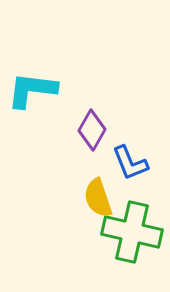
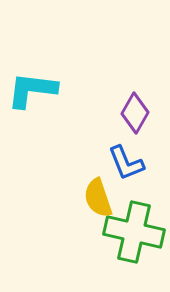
purple diamond: moved 43 px right, 17 px up
blue L-shape: moved 4 px left
green cross: moved 2 px right
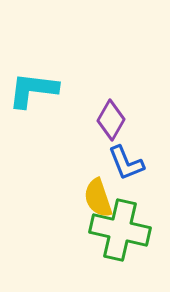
cyan L-shape: moved 1 px right
purple diamond: moved 24 px left, 7 px down
green cross: moved 14 px left, 2 px up
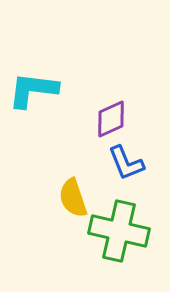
purple diamond: moved 1 px up; rotated 36 degrees clockwise
yellow semicircle: moved 25 px left
green cross: moved 1 px left, 1 px down
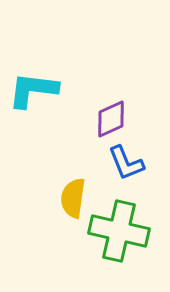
yellow semicircle: rotated 27 degrees clockwise
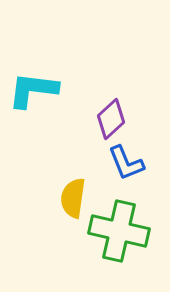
purple diamond: rotated 18 degrees counterclockwise
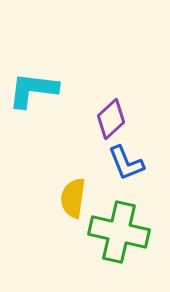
green cross: moved 1 px down
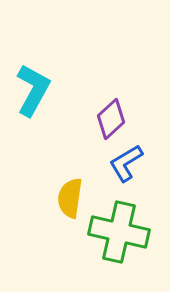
cyan L-shape: rotated 112 degrees clockwise
blue L-shape: rotated 81 degrees clockwise
yellow semicircle: moved 3 px left
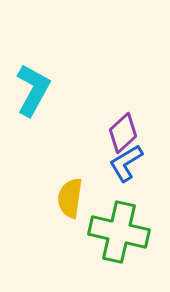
purple diamond: moved 12 px right, 14 px down
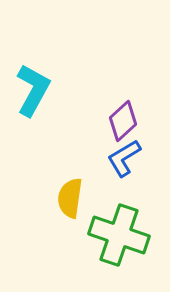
purple diamond: moved 12 px up
blue L-shape: moved 2 px left, 5 px up
green cross: moved 3 px down; rotated 6 degrees clockwise
